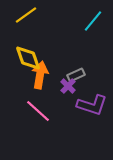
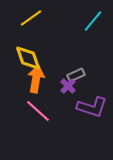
yellow line: moved 5 px right, 3 px down
orange arrow: moved 4 px left, 4 px down
purple L-shape: moved 2 px down
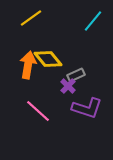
yellow diamond: moved 20 px right, 1 px down; rotated 20 degrees counterclockwise
orange arrow: moved 8 px left, 14 px up
purple L-shape: moved 5 px left, 1 px down
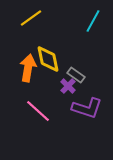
cyan line: rotated 10 degrees counterclockwise
yellow diamond: rotated 28 degrees clockwise
orange arrow: moved 3 px down
gray rectangle: rotated 60 degrees clockwise
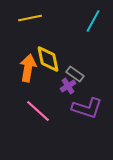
yellow line: moved 1 px left; rotated 25 degrees clockwise
gray rectangle: moved 1 px left, 1 px up
purple cross: rotated 14 degrees clockwise
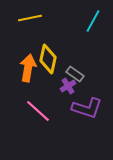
yellow diamond: rotated 24 degrees clockwise
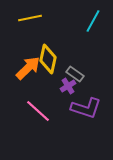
orange arrow: rotated 36 degrees clockwise
purple L-shape: moved 1 px left
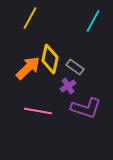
yellow line: rotated 50 degrees counterclockwise
yellow diamond: moved 2 px right
gray rectangle: moved 7 px up
pink line: rotated 32 degrees counterclockwise
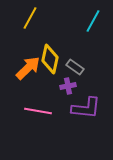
purple cross: rotated 21 degrees clockwise
purple L-shape: rotated 12 degrees counterclockwise
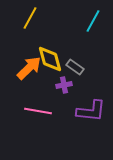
yellow diamond: rotated 28 degrees counterclockwise
orange arrow: moved 1 px right
purple cross: moved 4 px left, 1 px up
purple L-shape: moved 5 px right, 3 px down
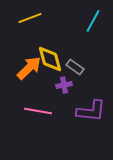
yellow line: rotated 40 degrees clockwise
